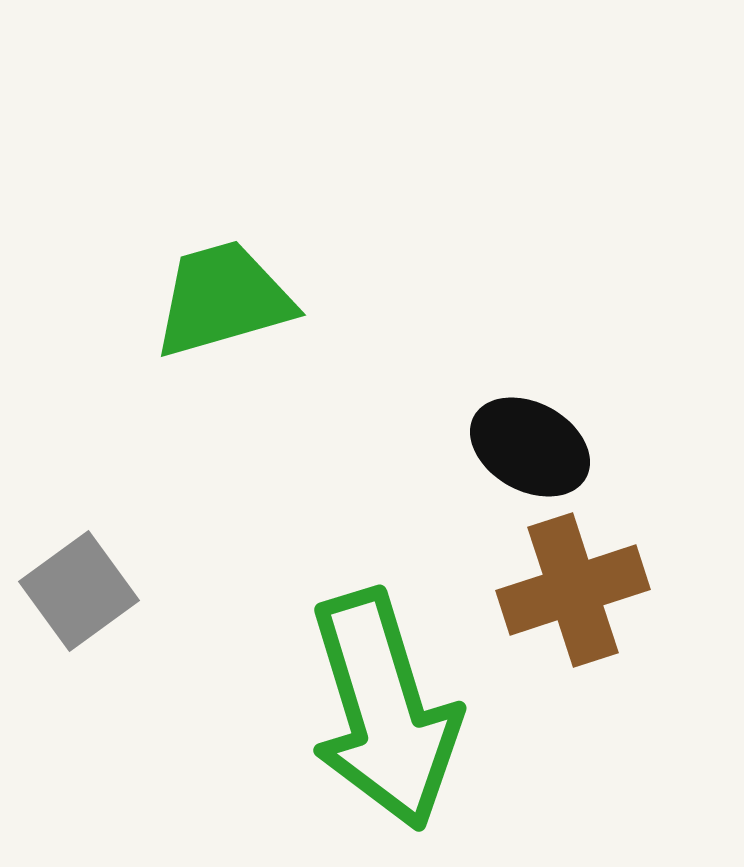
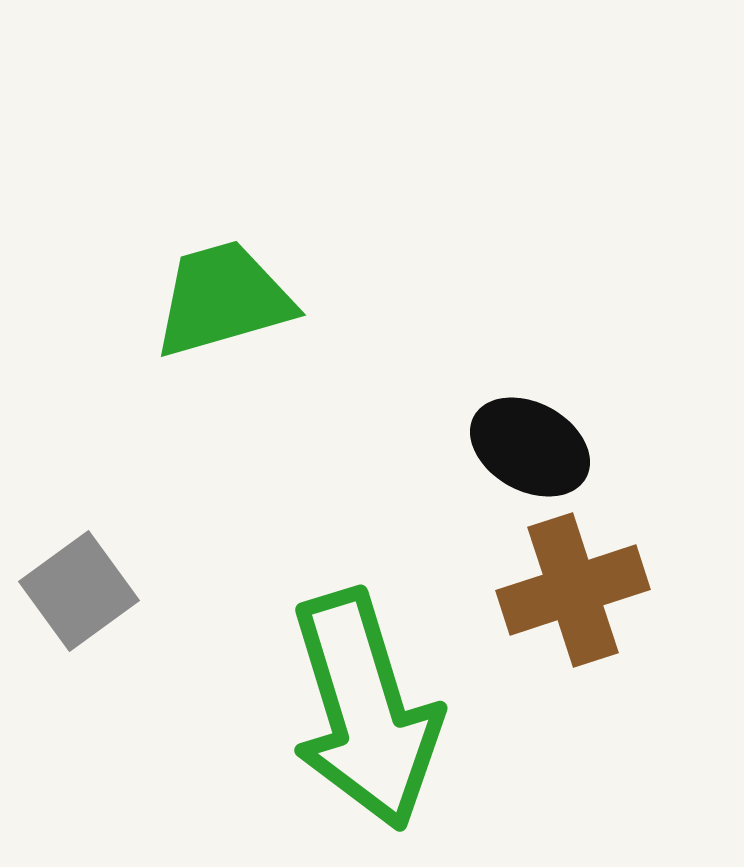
green arrow: moved 19 px left
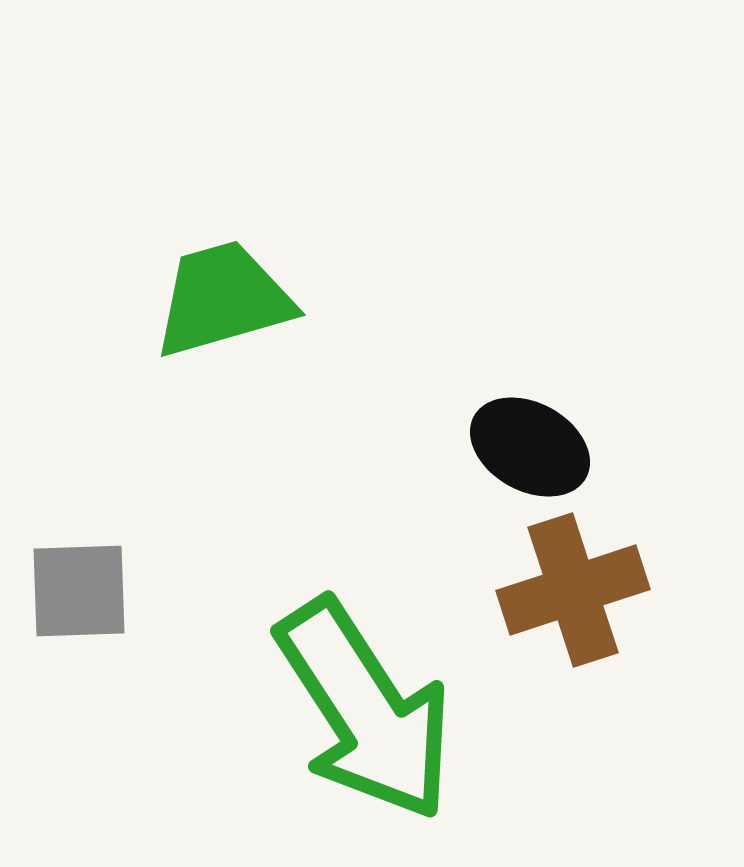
gray square: rotated 34 degrees clockwise
green arrow: rotated 16 degrees counterclockwise
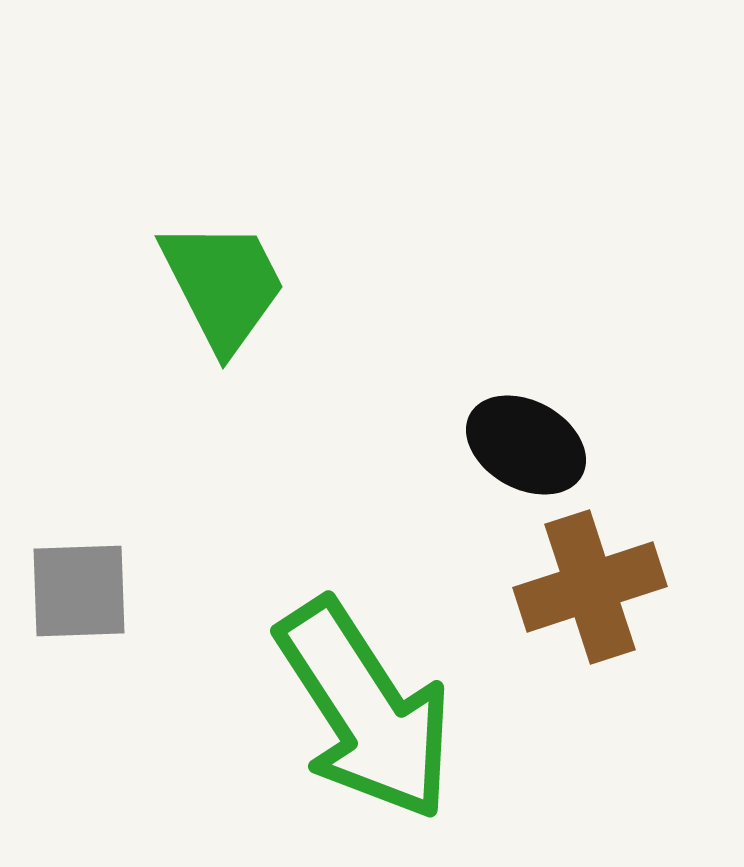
green trapezoid: moved 14 px up; rotated 79 degrees clockwise
black ellipse: moved 4 px left, 2 px up
brown cross: moved 17 px right, 3 px up
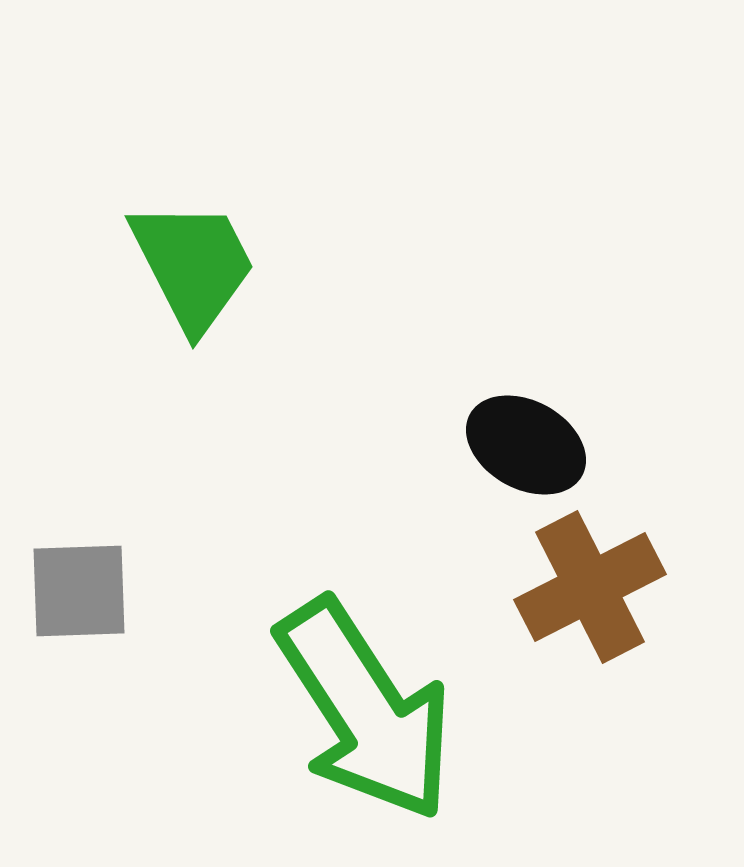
green trapezoid: moved 30 px left, 20 px up
brown cross: rotated 9 degrees counterclockwise
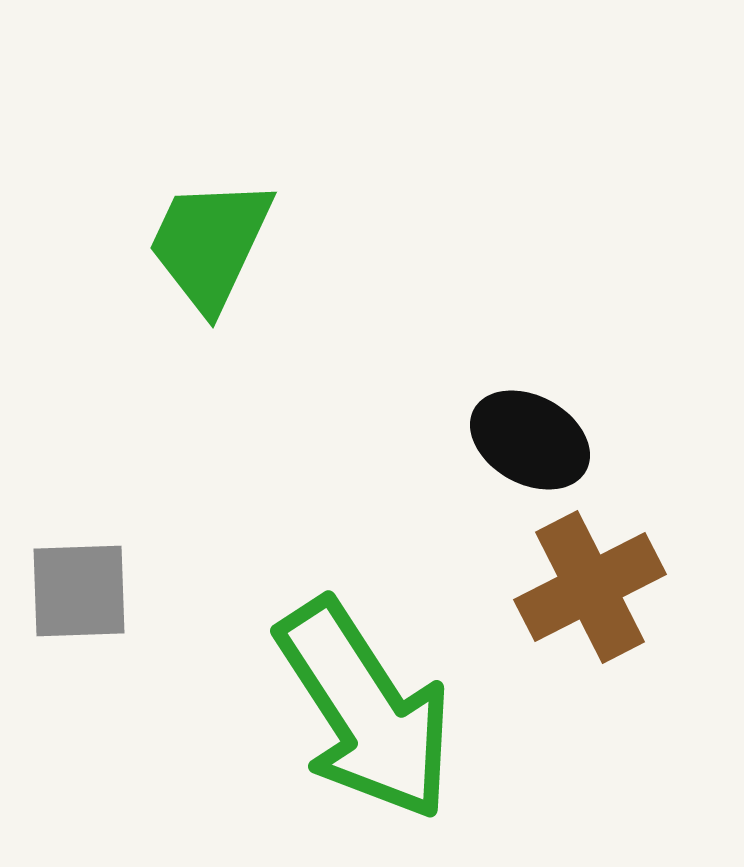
green trapezoid: moved 17 px right, 21 px up; rotated 128 degrees counterclockwise
black ellipse: moved 4 px right, 5 px up
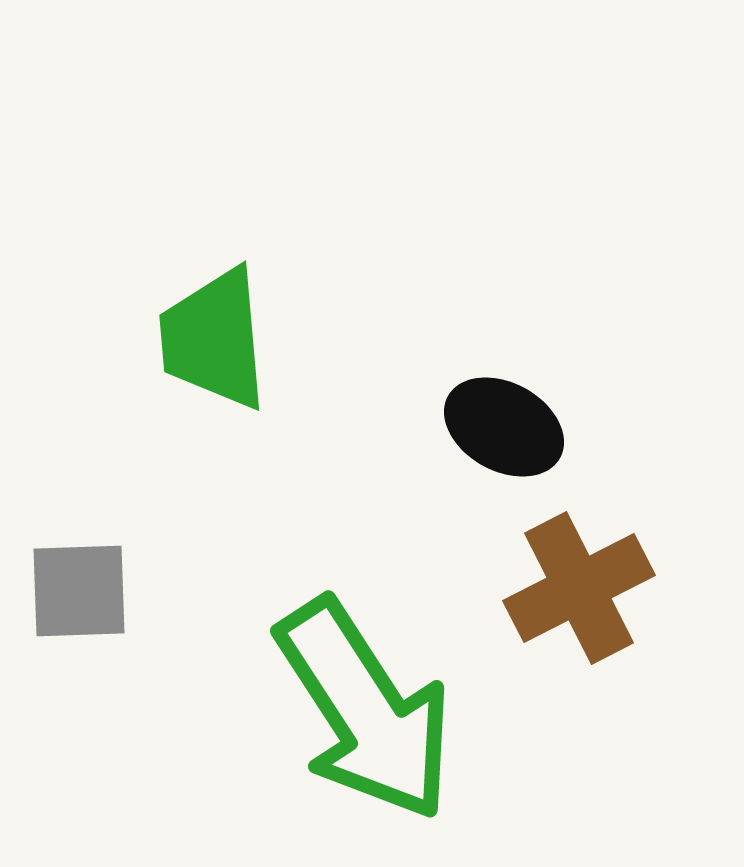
green trapezoid: moved 4 px right, 95 px down; rotated 30 degrees counterclockwise
black ellipse: moved 26 px left, 13 px up
brown cross: moved 11 px left, 1 px down
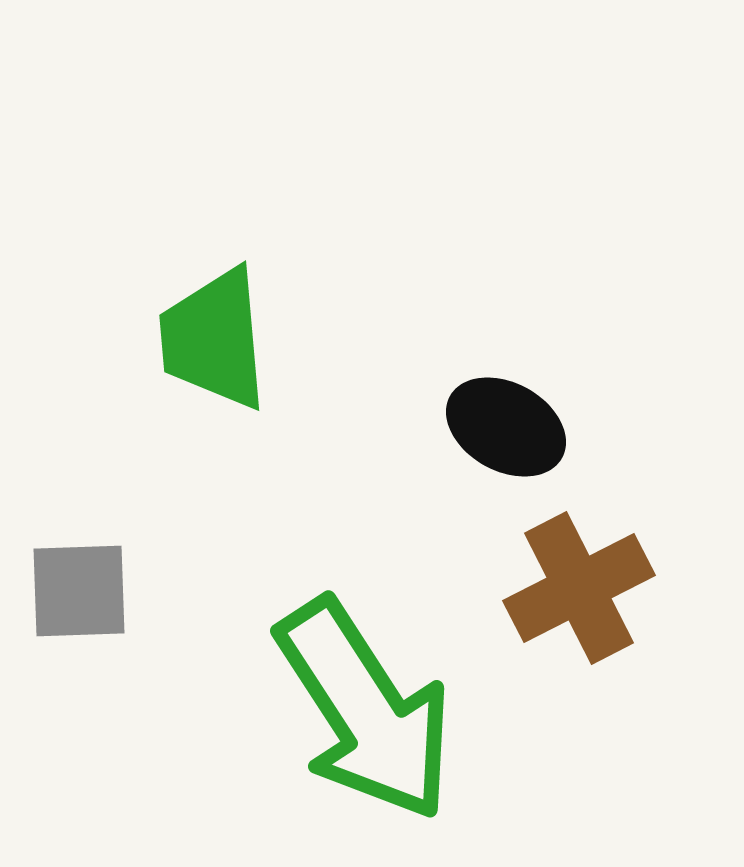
black ellipse: moved 2 px right
